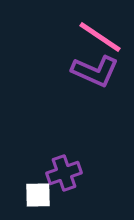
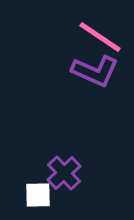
purple cross: rotated 24 degrees counterclockwise
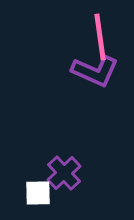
pink line: rotated 48 degrees clockwise
white square: moved 2 px up
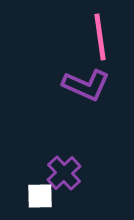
purple L-shape: moved 9 px left, 14 px down
white square: moved 2 px right, 3 px down
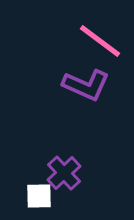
pink line: moved 4 px down; rotated 45 degrees counterclockwise
white square: moved 1 px left
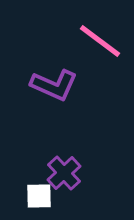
purple L-shape: moved 32 px left
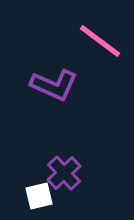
white square: rotated 12 degrees counterclockwise
